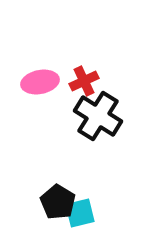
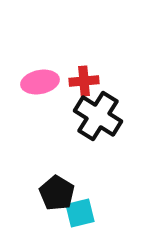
red cross: rotated 20 degrees clockwise
black pentagon: moved 1 px left, 9 px up
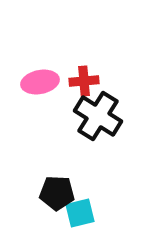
black pentagon: rotated 28 degrees counterclockwise
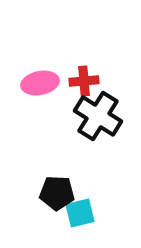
pink ellipse: moved 1 px down
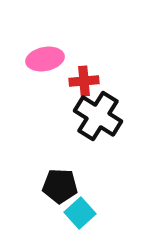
pink ellipse: moved 5 px right, 24 px up
black pentagon: moved 3 px right, 7 px up
cyan square: rotated 28 degrees counterclockwise
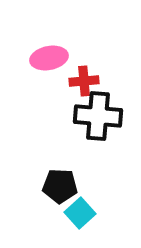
pink ellipse: moved 4 px right, 1 px up
black cross: rotated 27 degrees counterclockwise
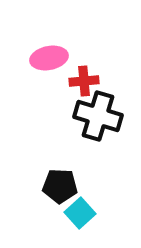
black cross: rotated 12 degrees clockwise
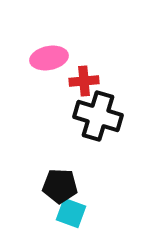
cyan square: moved 9 px left; rotated 28 degrees counterclockwise
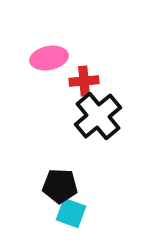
black cross: rotated 33 degrees clockwise
